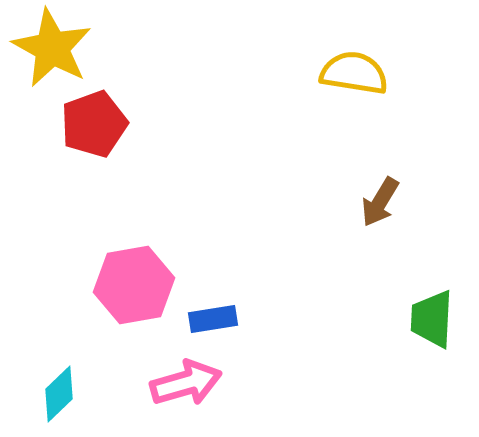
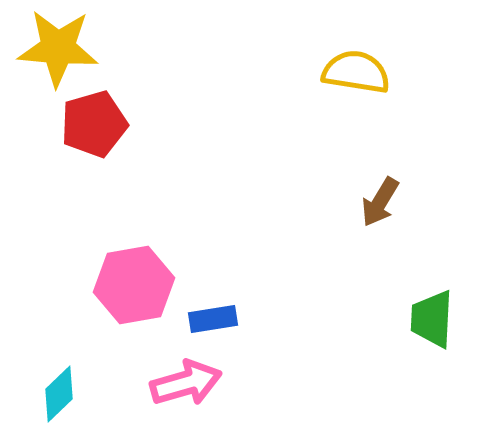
yellow star: moved 6 px right; rotated 24 degrees counterclockwise
yellow semicircle: moved 2 px right, 1 px up
red pentagon: rotated 4 degrees clockwise
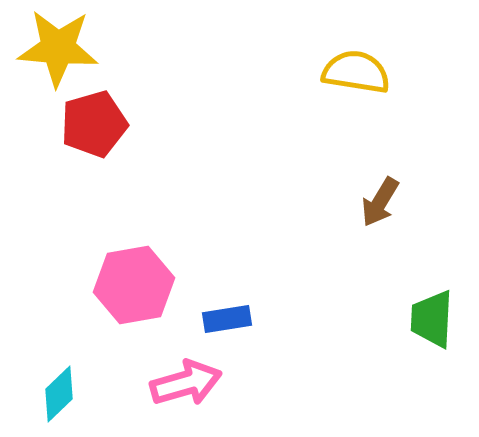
blue rectangle: moved 14 px right
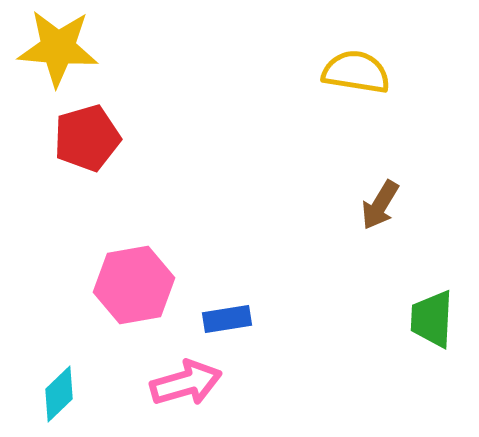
red pentagon: moved 7 px left, 14 px down
brown arrow: moved 3 px down
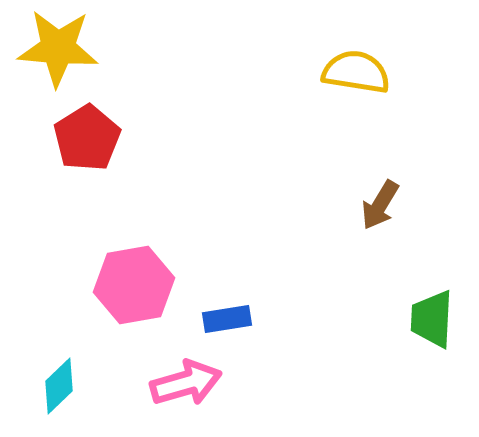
red pentagon: rotated 16 degrees counterclockwise
cyan diamond: moved 8 px up
